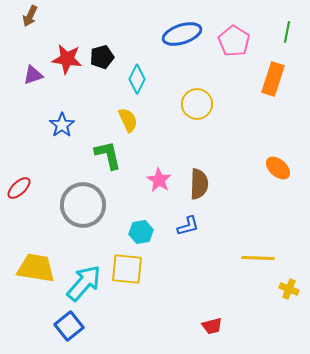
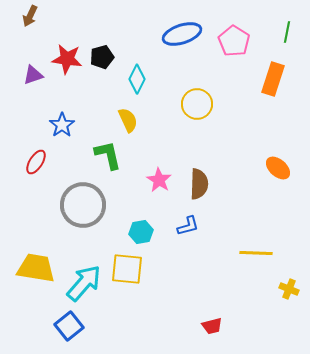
red ellipse: moved 17 px right, 26 px up; rotated 15 degrees counterclockwise
yellow line: moved 2 px left, 5 px up
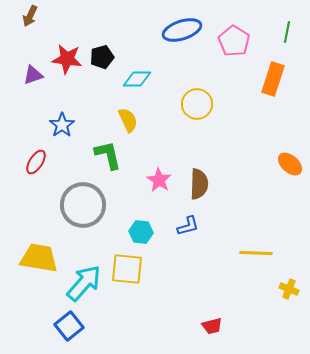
blue ellipse: moved 4 px up
cyan diamond: rotated 64 degrees clockwise
orange ellipse: moved 12 px right, 4 px up
cyan hexagon: rotated 15 degrees clockwise
yellow trapezoid: moved 3 px right, 10 px up
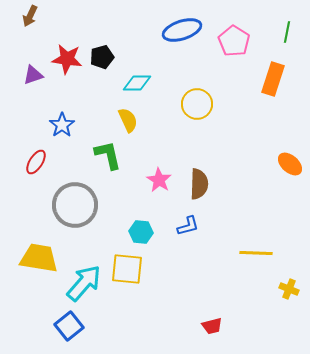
cyan diamond: moved 4 px down
gray circle: moved 8 px left
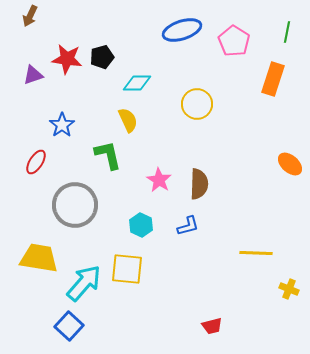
cyan hexagon: moved 7 px up; rotated 20 degrees clockwise
blue square: rotated 8 degrees counterclockwise
